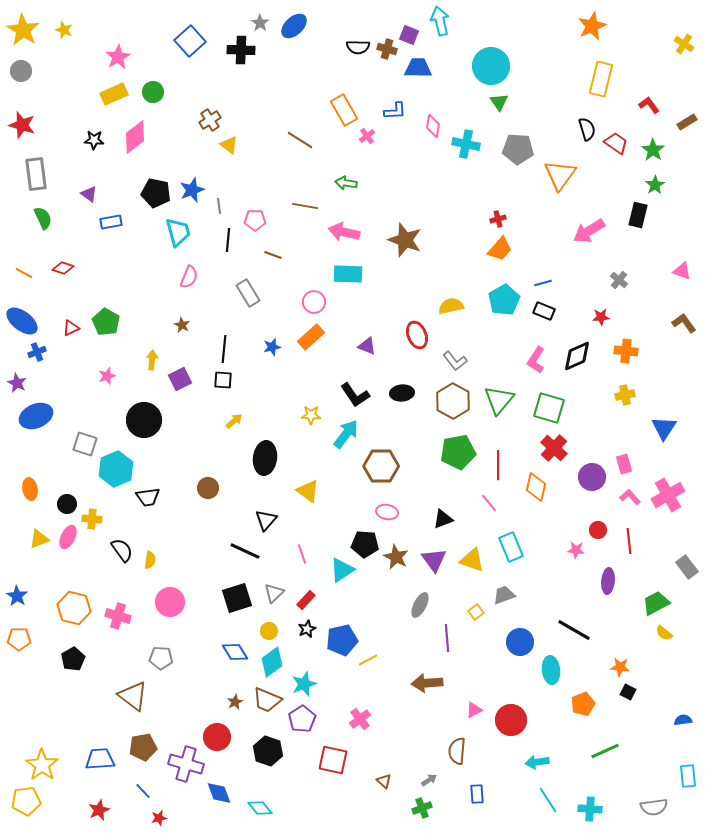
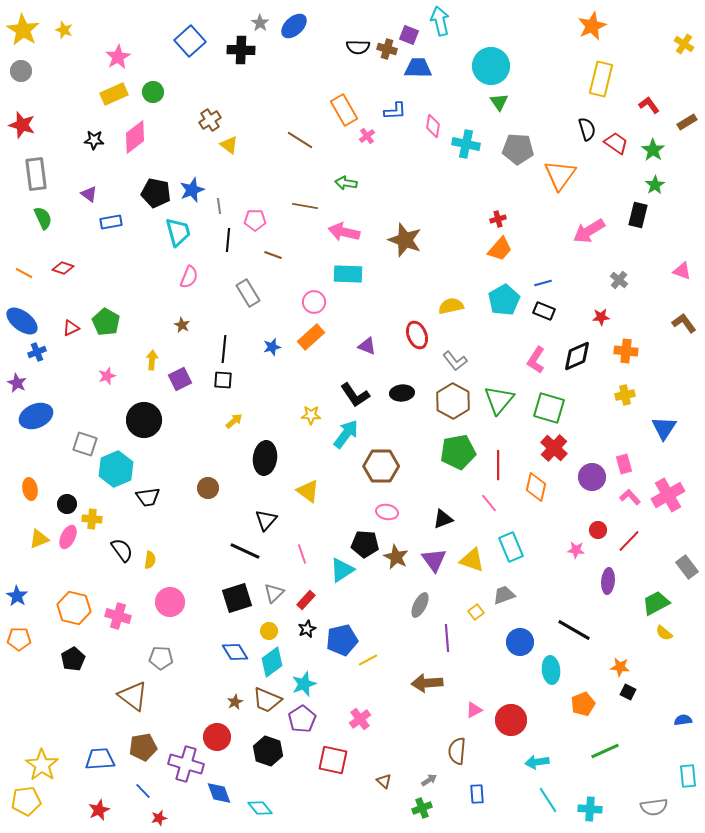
red line at (629, 541): rotated 50 degrees clockwise
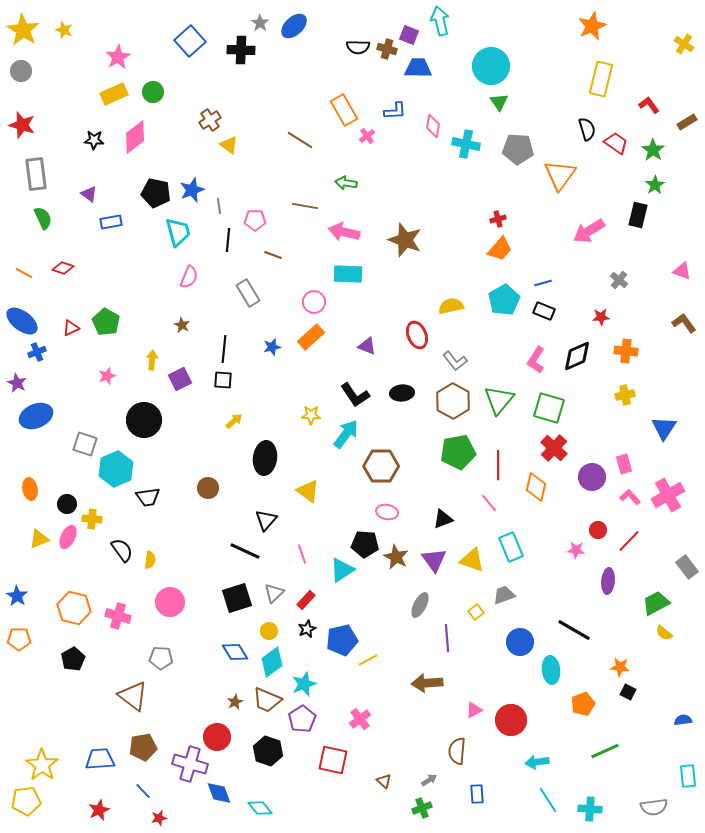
purple cross at (186, 764): moved 4 px right
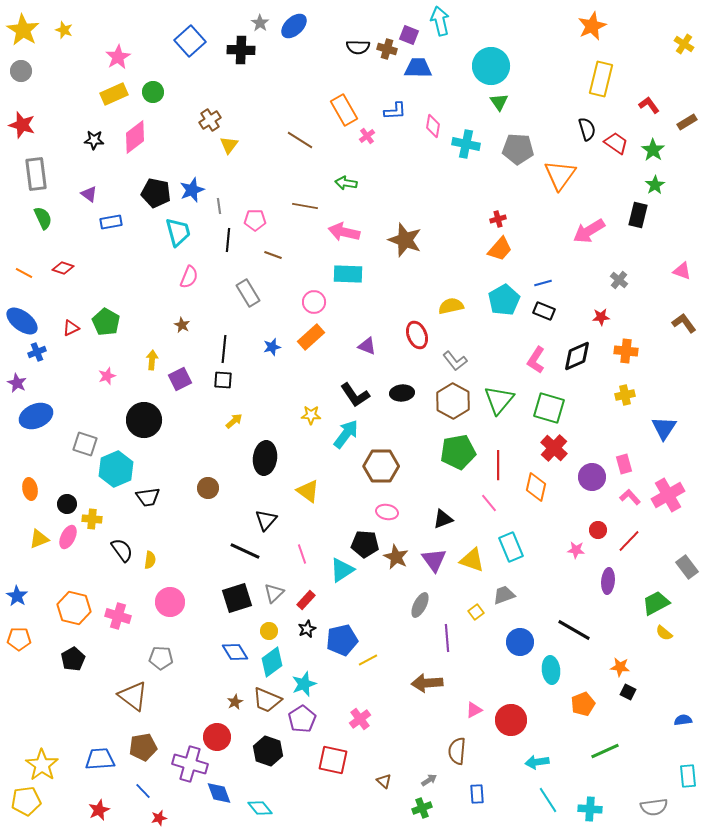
yellow triangle at (229, 145): rotated 30 degrees clockwise
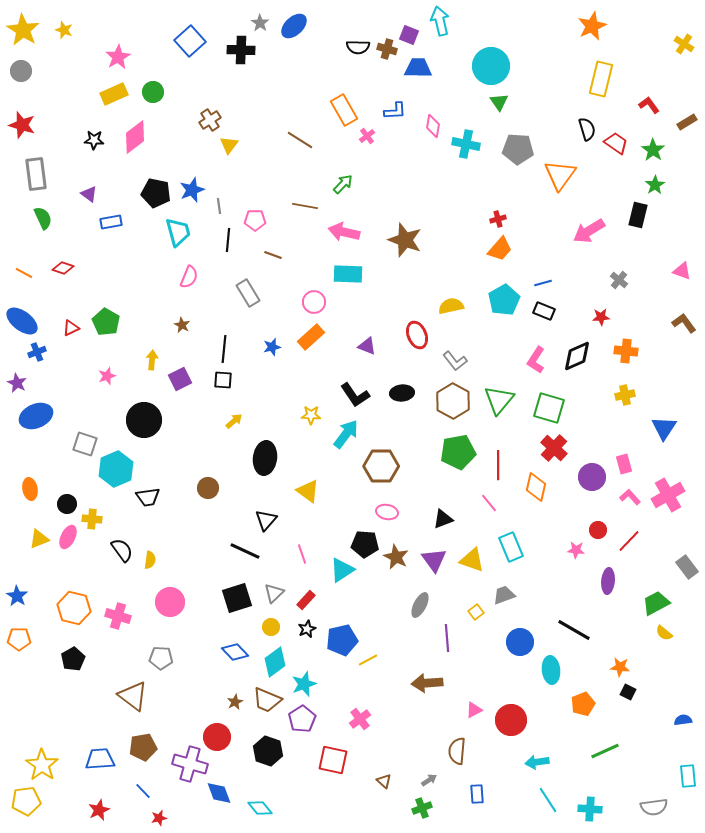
green arrow at (346, 183): moved 3 px left, 1 px down; rotated 125 degrees clockwise
yellow circle at (269, 631): moved 2 px right, 4 px up
blue diamond at (235, 652): rotated 12 degrees counterclockwise
cyan diamond at (272, 662): moved 3 px right
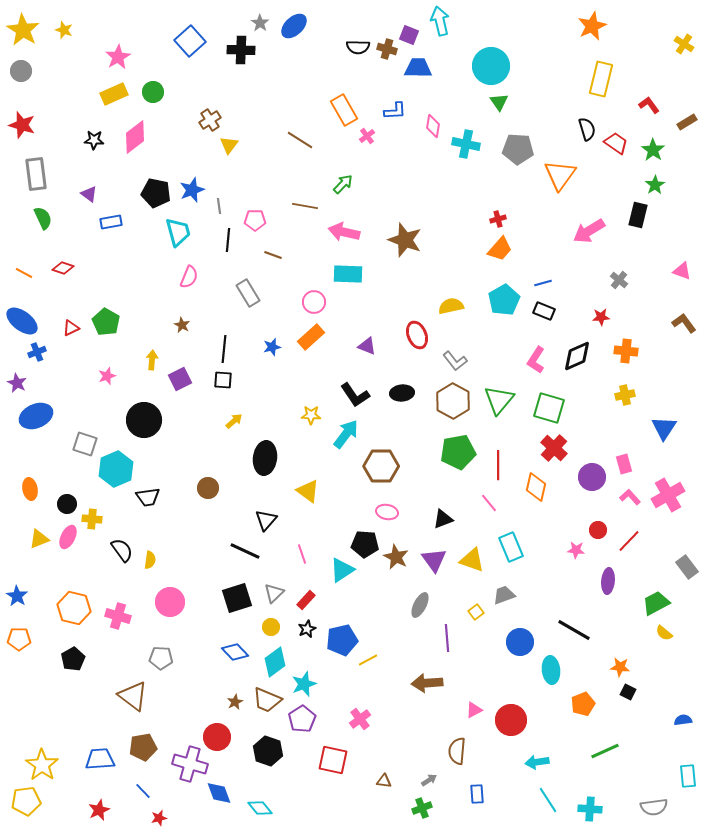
brown triangle at (384, 781): rotated 35 degrees counterclockwise
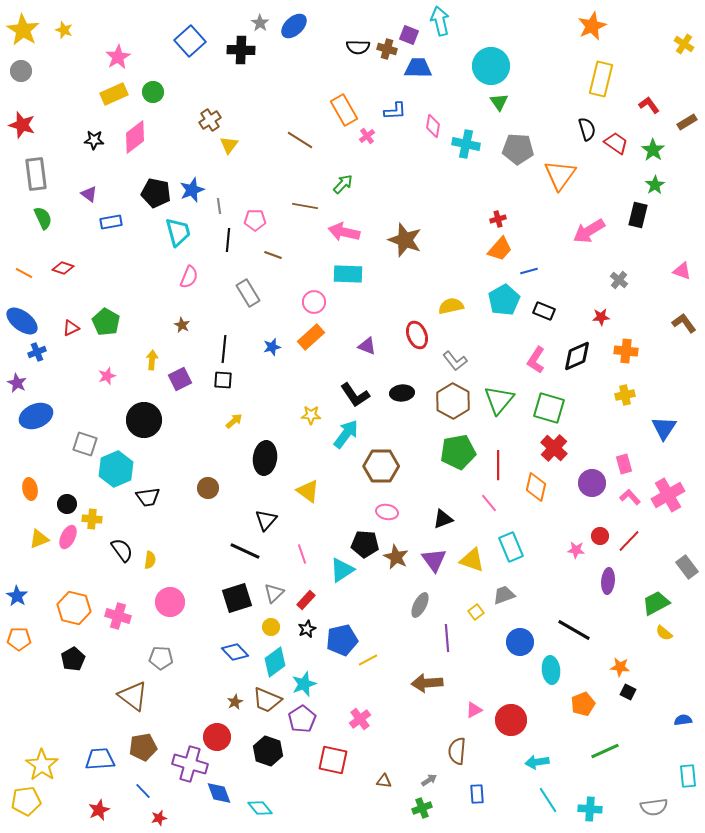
blue line at (543, 283): moved 14 px left, 12 px up
purple circle at (592, 477): moved 6 px down
red circle at (598, 530): moved 2 px right, 6 px down
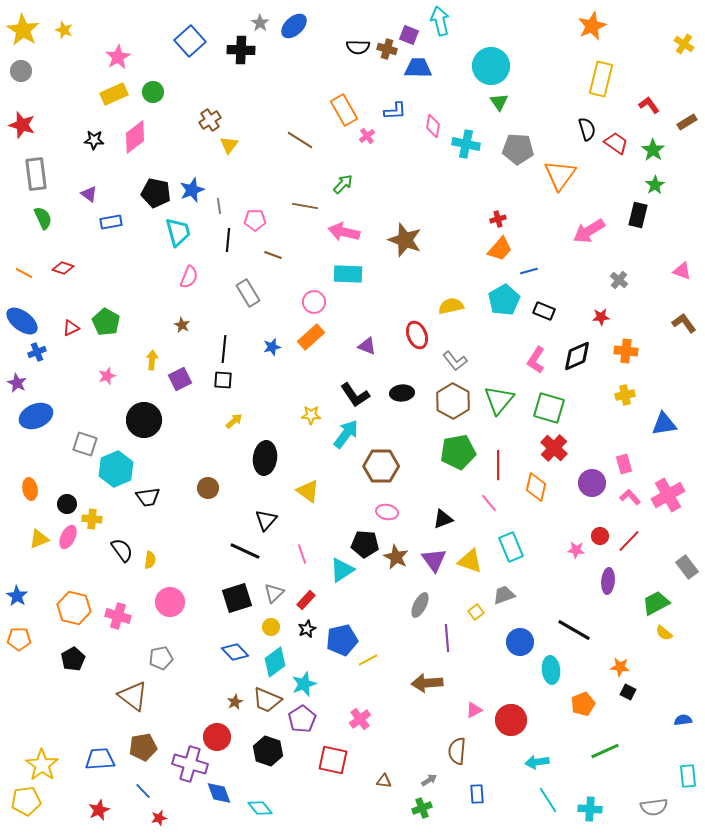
blue triangle at (664, 428): moved 4 px up; rotated 48 degrees clockwise
yellow triangle at (472, 560): moved 2 px left, 1 px down
gray pentagon at (161, 658): rotated 15 degrees counterclockwise
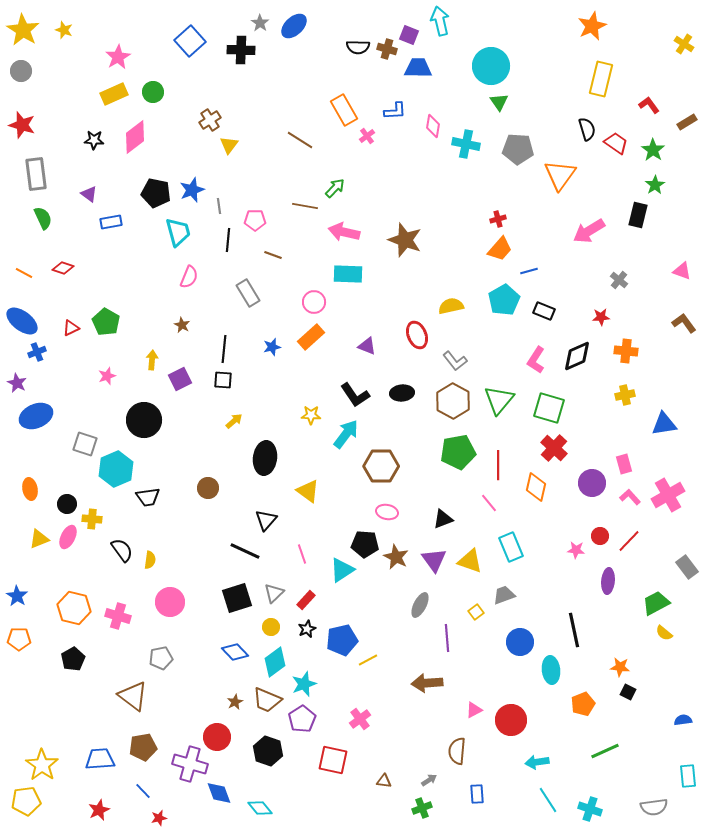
green arrow at (343, 184): moved 8 px left, 4 px down
black line at (574, 630): rotated 48 degrees clockwise
cyan cross at (590, 809): rotated 15 degrees clockwise
